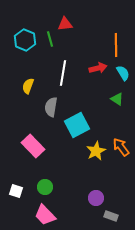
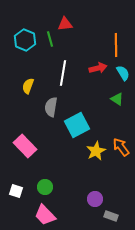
pink rectangle: moved 8 px left
purple circle: moved 1 px left, 1 px down
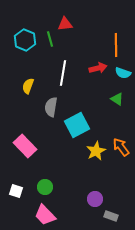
cyan semicircle: rotated 140 degrees clockwise
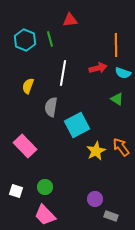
red triangle: moved 5 px right, 4 px up
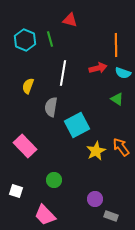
red triangle: rotated 21 degrees clockwise
green circle: moved 9 px right, 7 px up
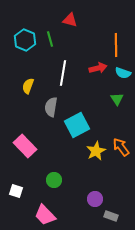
green triangle: rotated 24 degrees clockwise
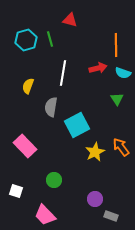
cyan hexagon: moved 1 px right; rotated 20 degrees clockwise
yellow star: moved 1 px left, 1 px down
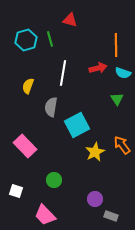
orange arrow: moved 1 px right, 2 px up
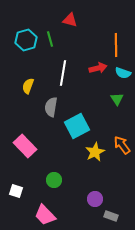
cyan square: moved 1 px down
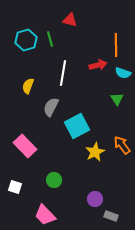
red arrow: moved 3 px up
gray semicircle: rotated 18 degrees clockwise
white square: moved 1 px left, 4 px up
